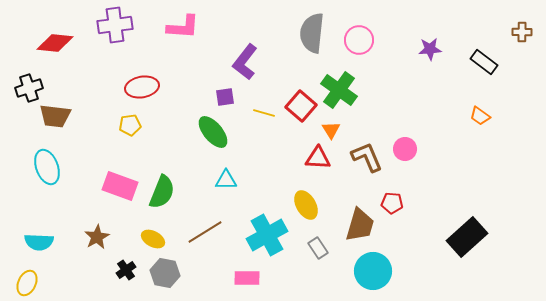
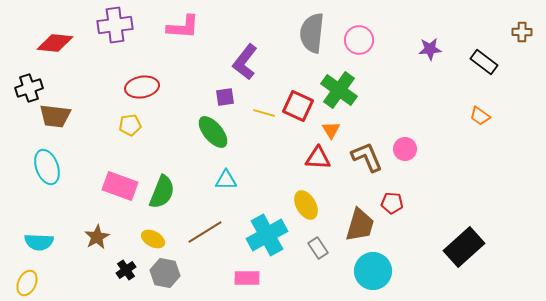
red square at (301, 106): moved 3 px left; rotated 16 degrees counterclockwise
black rectangle at (467, 237): moved 3 px left, 10 px down
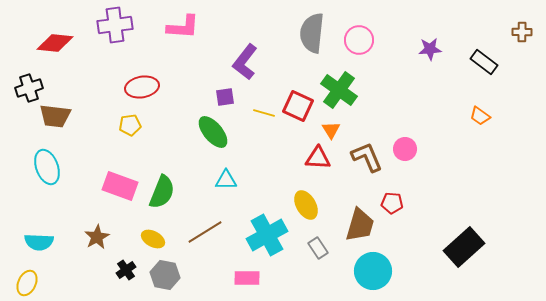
gray hexagon at (165, 273): moved 2 px down
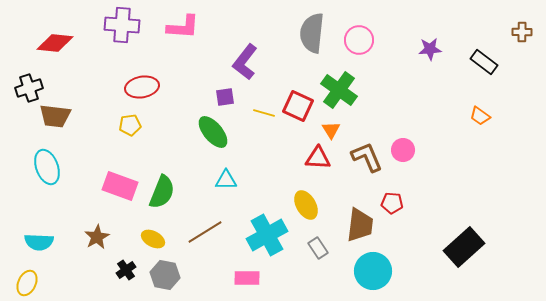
purple cross at (115, 25): moved 7 px right; rotated 12 degrees clockwise
pink circle at (405, 149): moved 2 px left, 1 px down
brown trapezoid at (360, 225): rotated 9 degrees counterclockwise
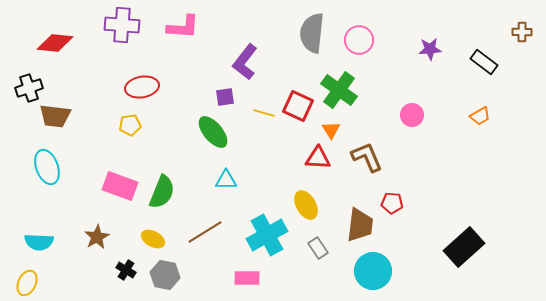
orange trapezoid at (480, 116): rotated 65 degrees counterclockwise
pink circle at (403, 150): moved 9 px right, 35 px up
black cross at (126, 270): rotated 24 degrees counterclockwise
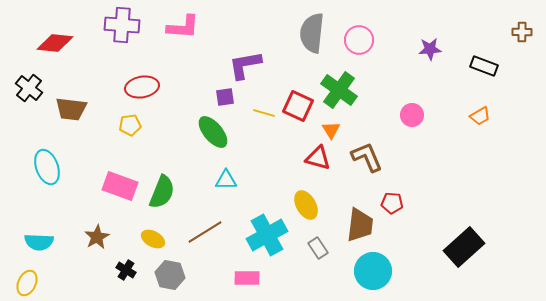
purple L-shape at (245, 62): moved 3 px down; rotated 42 degrees clockwise
black rectangle at (484, 62): moved 4 px down; rotated 16 degrees counterclockwise
black cross at (29, 88): rotated 32 degrees counterclockwise
brown trapezoid at (55, 116): moved 16 px right, 7 px up
red triangle at (318, 158): rotated 12 degrees clockwise
gray hexagon at (165, 275): moved 5 px right
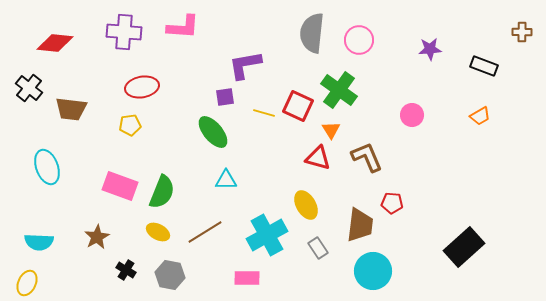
purple cross at (122, 25): moved 2 px right, 7 px down
yellow ellipse at (153, 239): moved 5 px right, 7 px up
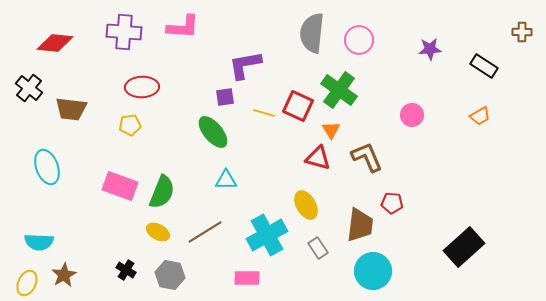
black rectangle at (484, 66): rotated 12 degrees clockwise
red ellipse at (142, 87): rotated 8 degrees clockwise
brown star at (97, 237): moved 33 px left, 38 px down
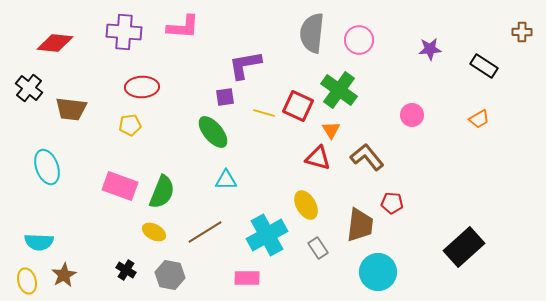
orange trapezoid at (480, 116): moved 1 px left, 3 px down
brown L-shape at (367, 157): rotated 16 degrees counterclockwise
yellow ellipse at (158, 232): moved 4 px left
cyan circle at (373, 271): moved 5 px right, 1 px down
yellow ellipse at (27, 283): moved 2 px up; rotated 40 degrees counterclockwise
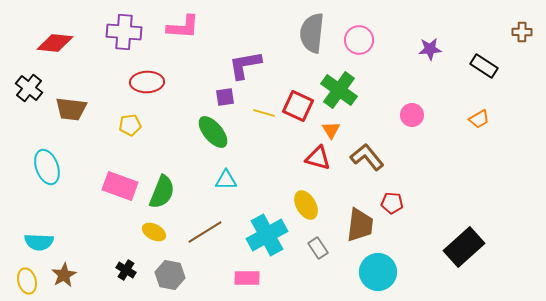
red ellipse at (142, 87): moved 5 px right, 5 px up
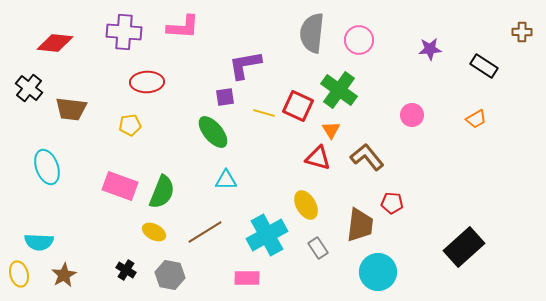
orange trapezoid at (479, 119): moved 3 px left
yellow ellipse at (27, 281): moved 8 px left, 7 px up
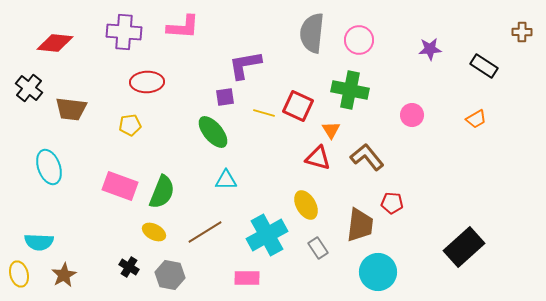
green cross at (339, 90): moved 11 px right; rotated 24 degrees counterclockwise
cyan ellipse at (47, 167): moved 2 px right
black cross at (126, 270): moved 3 px right, 3 px up
